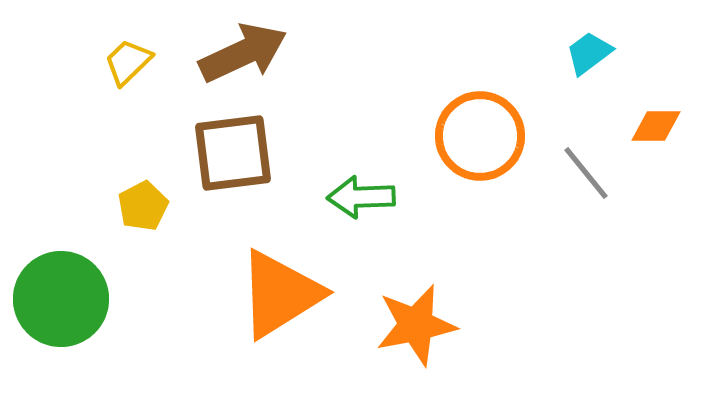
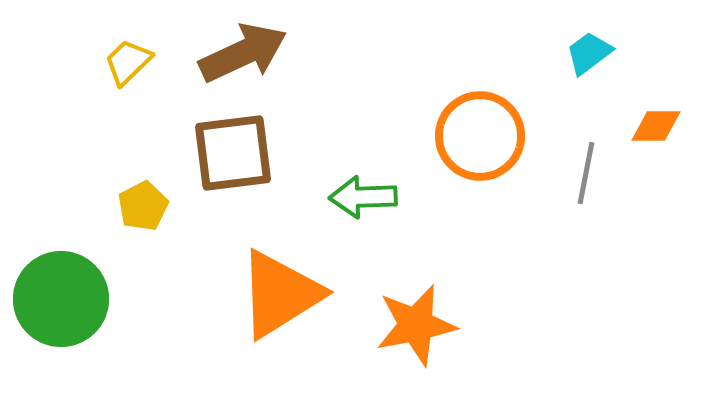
gray line: rotated 50 degrees clockwise
green arrow: moved 2 px right
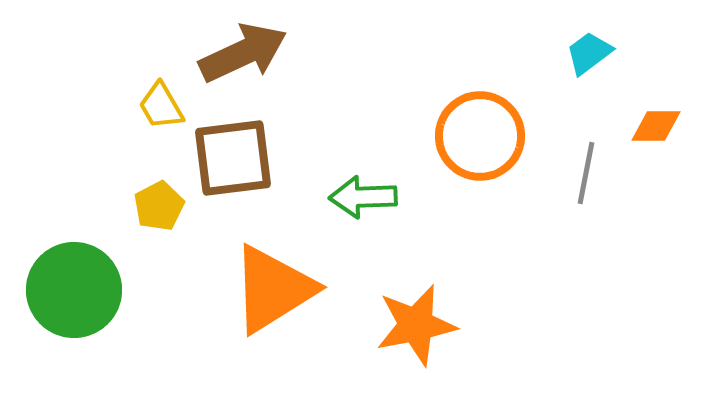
yellow trapezoid: moved 33 px right, 44 px down; rotated 76 degrees counterclockwise
brown square: moved 5 px down
yellow pentagon: moved 16 px right
orange triangle: moved 7 px left, 5 px up
green circle: moved 13 px right, 9 px up
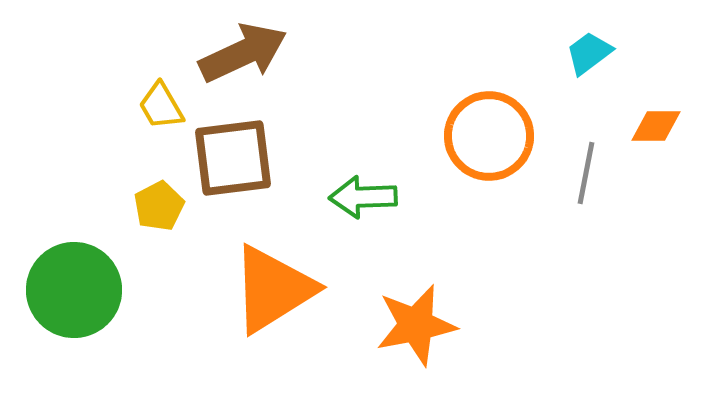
orange circle: moved 9 px right
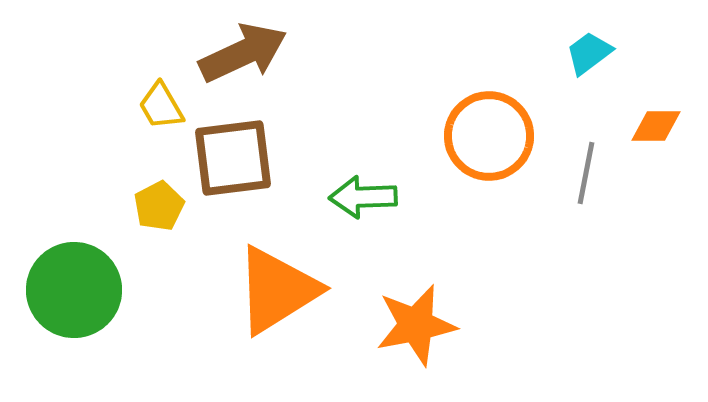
orange triangle: moved 4 px right, 1 px down
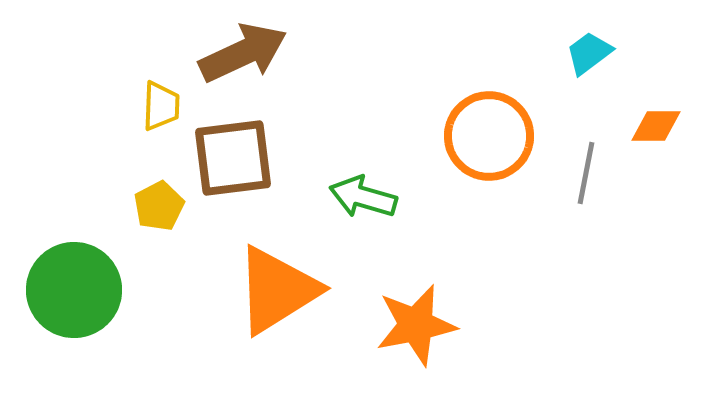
yellow trapezoid: rotated 148 degrees counterclockwise
green arrow: rotated 18 degrees clockwise
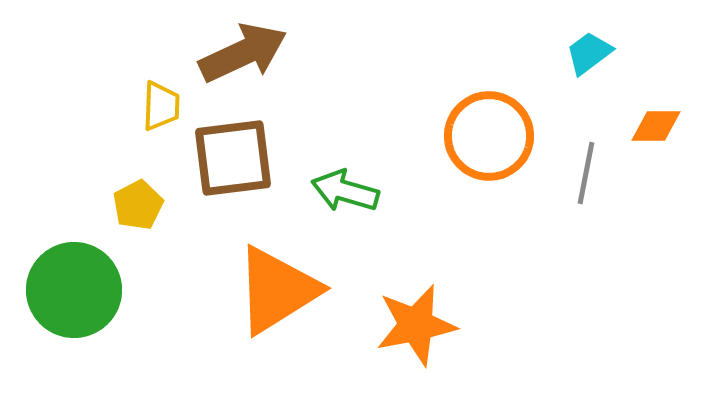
green arrow: moved 18 px left, 6 px up
yellow pentagon: moved 21 px left, 1 px up
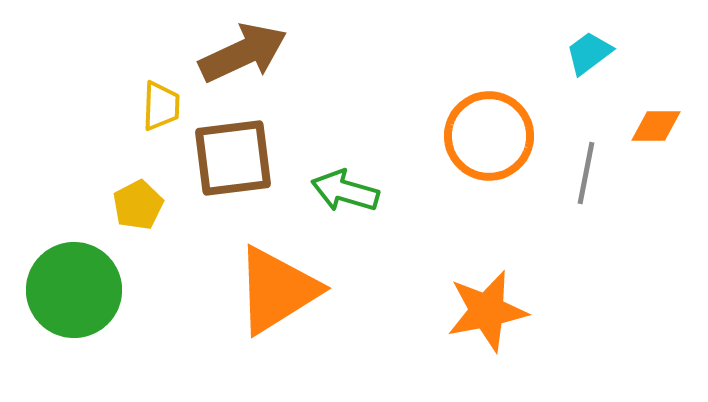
orange star: moved 71 px right, 14 px up
